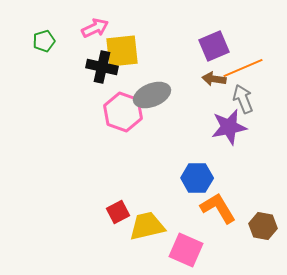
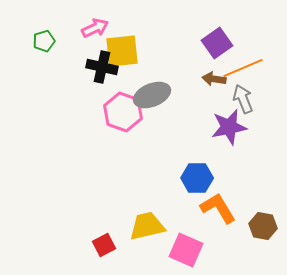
purple square: moved 3 px right, 3 px up; rotated 12 degrees counterclockwise
red square: moved 14 px left, 33 px down
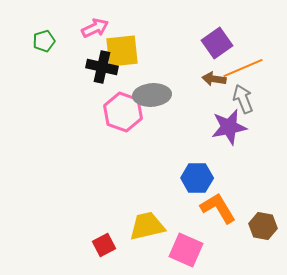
gray ellipse: rotated 18 degrees clockwise
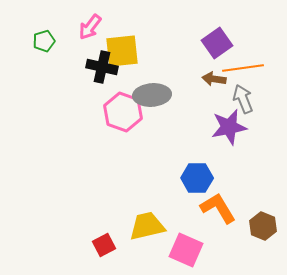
pink arrow: moved 5 px left, 1 px up; rotated 152 degrees clockwise
orange line: rotated 15 degrees clockwise
brown hexagon: rotated 12 degrees clockwise
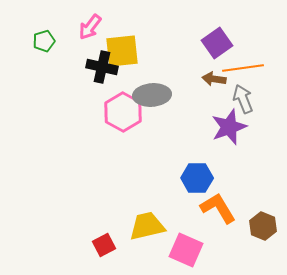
pink hexagon: rotated 9 degrees clockwise
purple star: rotated 9 degrees counterclockwise
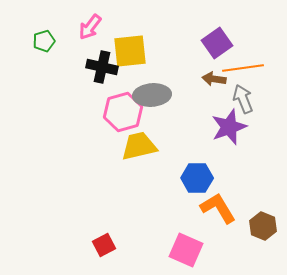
yellow square: moved 8 px right
pink hexagon: rotated 15 degrees clockwise
yellow trapezoid: moved 8 px left, 80 px up
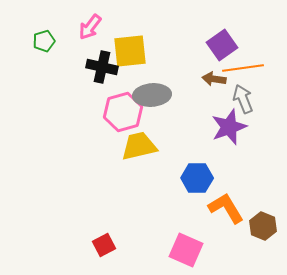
purple square: moved 5 px right, 2 px down
orange L-shape: moved 8 px right
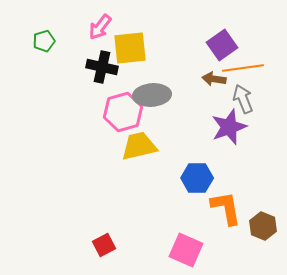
pink arrow: moved 10 px right
yellow square: moved 3 px up
orange L-shape: rotated 21 degrees clockwise
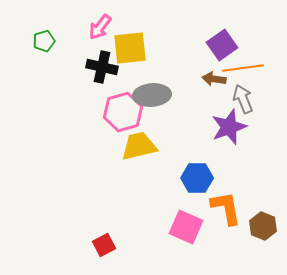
pink square: moved 23 px up
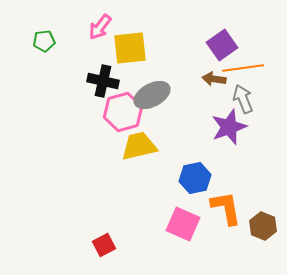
green pentagon: rotated 10 degrees clockwise
black cross: moved 1 px right, 14 px down
gray ellipse: rotated 24 degrees counterclockwise
blue hexagon: moved 2 px left; rotated 12 degrees counterclockwise
pink square: moved 3 px left, 3 px up
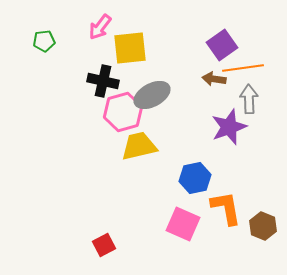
gray arrow: moved 6 px right; rotated 20 degrees clockwise
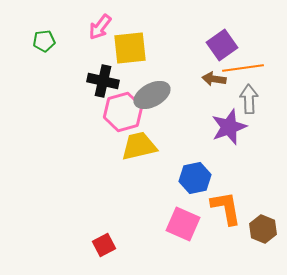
brown hexagon: moved 3 px down
